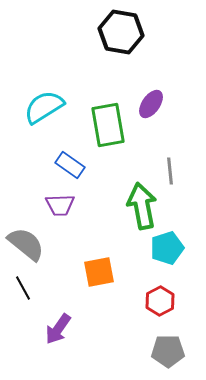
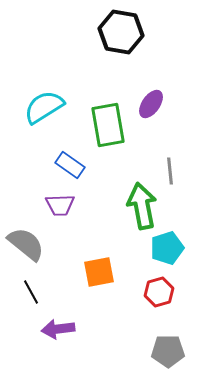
black line: moved 8 px right, 4 px down
red hexagon: moved 1 px left, 9 px up; rotated 12 degrees clockwise
purple arrow: rotated 48 degrees clockwise
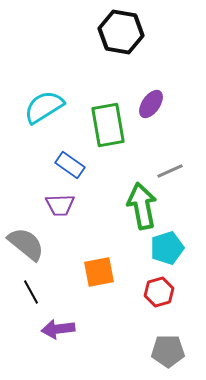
gray line: rotated 72 degrees clockwise
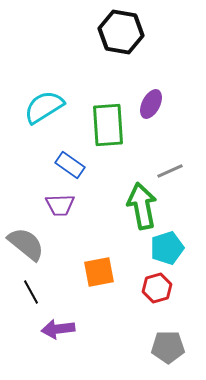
purple ellipse: rotated 8 degrees counterclockwise
green rectangle: rotated 6 degrees clockwise
red hexagon: moved 2 px left, 4 px up
gray pentagon: moved 4 px up
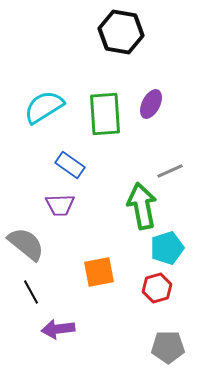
green rectangle: moved 3 px left, 11 px up
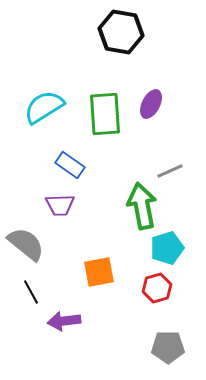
purple arrow: moved 6 px right, 8 px up
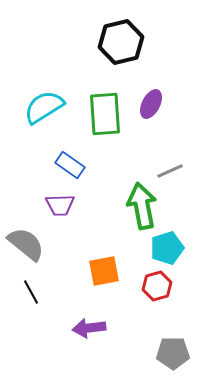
black hexagon: moved 10 px down; rotated 24 degrees counterclockwise
orange square: moved 5 px right, 1 px up
red hexagon: moved 2 px up
purple arrow: moved 25 px right, 7 px down
gray pentagon: moved 5 px right, 6 px down
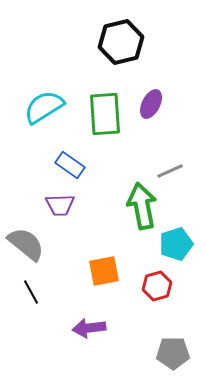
cyan pentagon: moved 9 px right, 4 px up
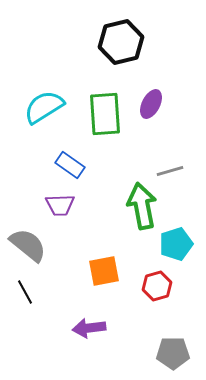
gray line: rotated 8 degrees clockwise
gray semicircle: moved 2 px right, 1 px down
black line: moved 6 px left
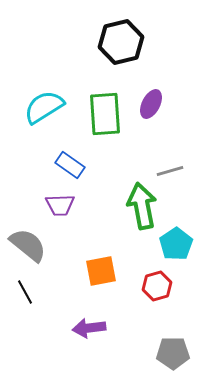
cyan pentagon: rotated 16 degrees counterclockwise
orange square: moved 3 px left
